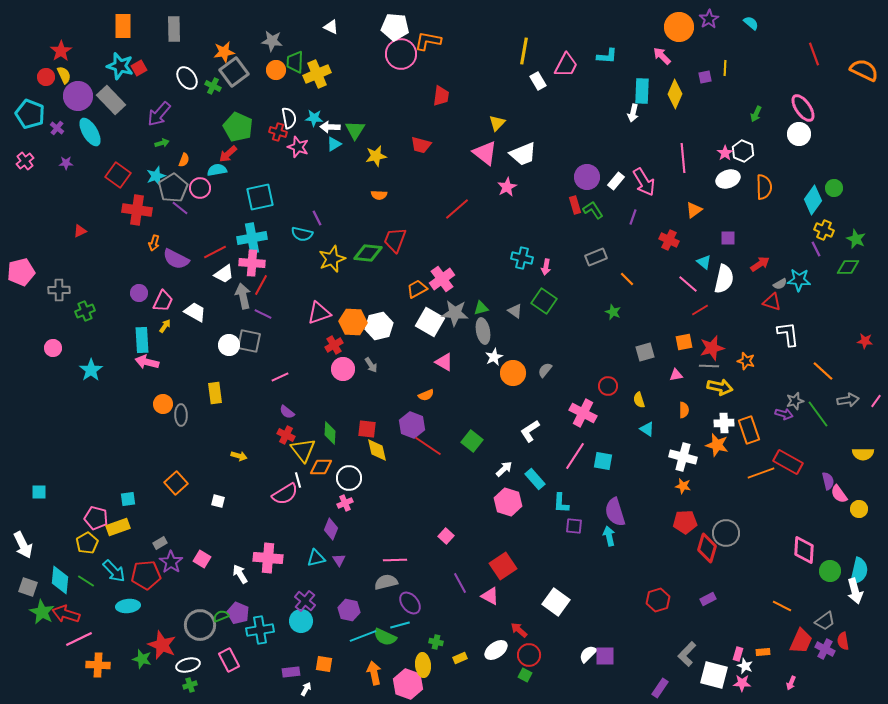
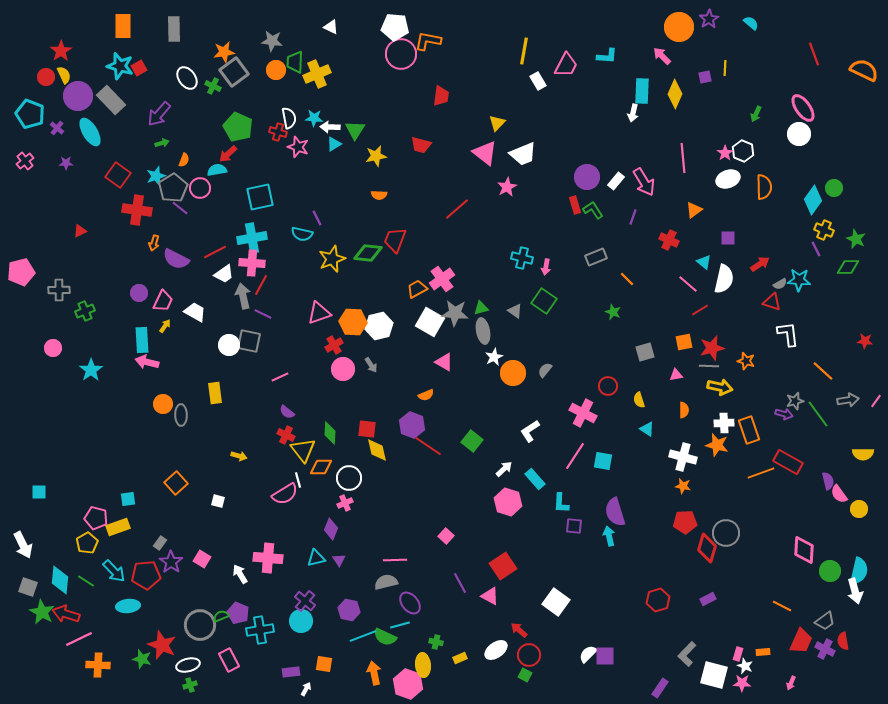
gray rectangle at (160, 543): rotated 24 degrees counterclockwise
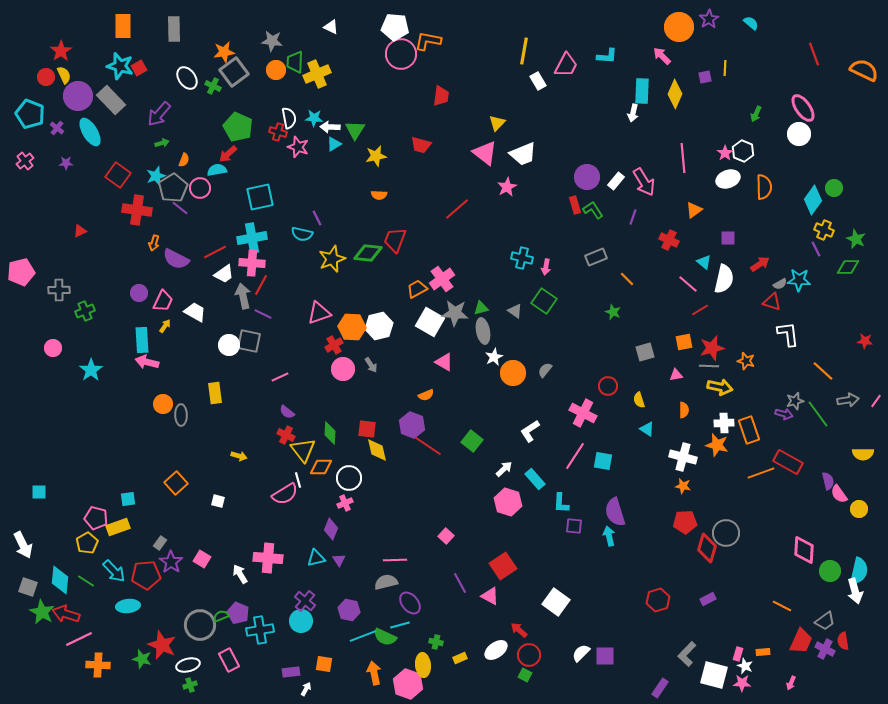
orange hexagon at (353, 322): moved 1 px left, 5 px down
white semicircle at (588, 654): moved 7 px left, 1 px up
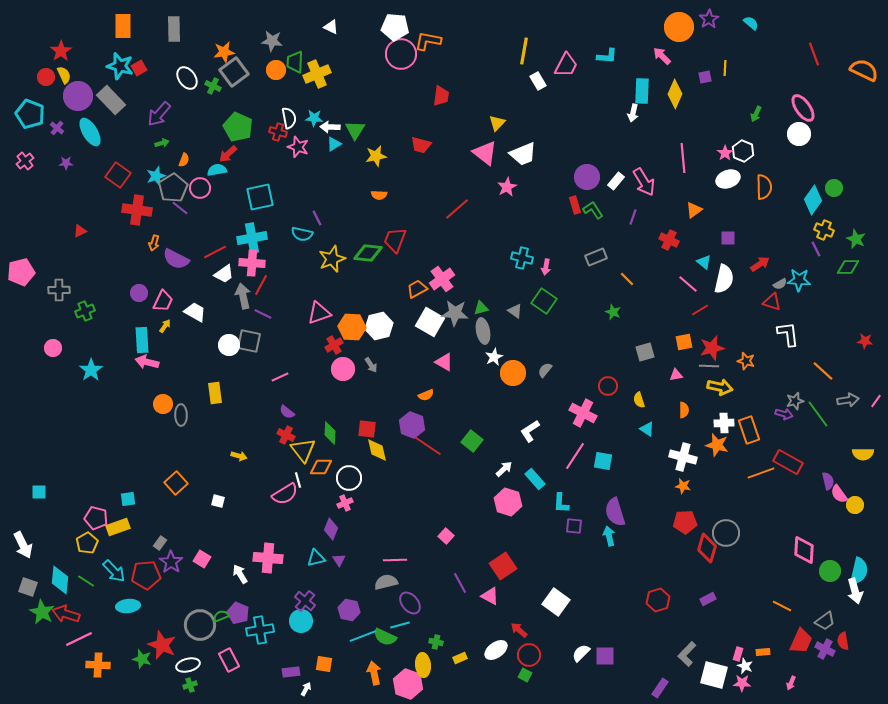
yellow circle at (859, 509): moved 4 px left, 4 px up
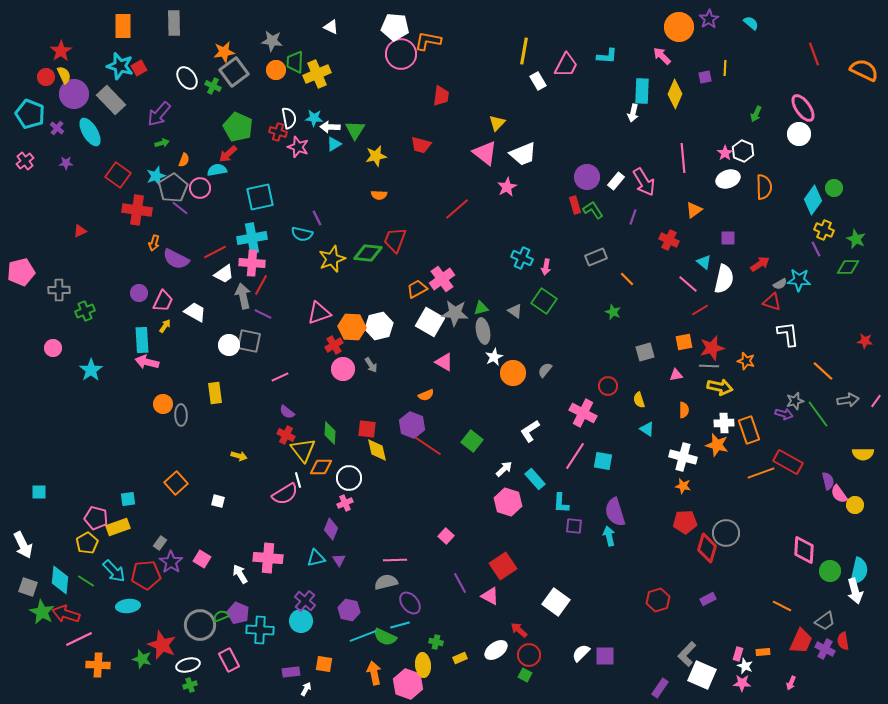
gray rectangle at (174, 29): moved 6 px up
purple circle at (78, 96): moved 4 px left, 2 px up
cyan cross at (522, 258): rotated 10 degrees clockwise
cyan cross at (260, 630): rotated 12 degrees clockwise
white square at (714, 675): moved 12 px left; rotated 8 degrees clockwise
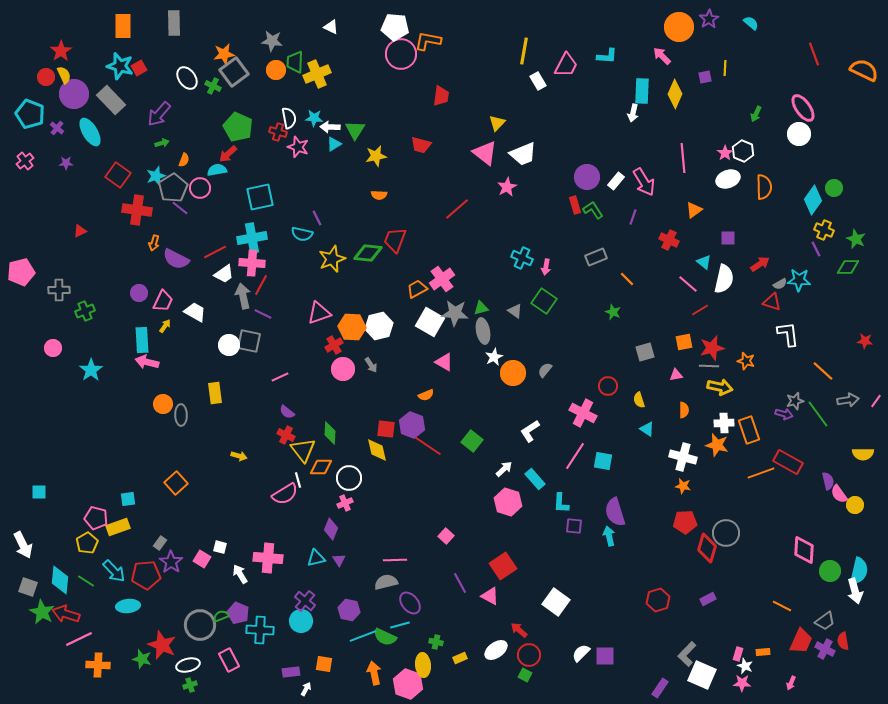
orange star at (224, 52): moved 2 px down
red square at (367, 429): moved 19 px right
white square at (218, 501): moved 2 px right, 46 px down
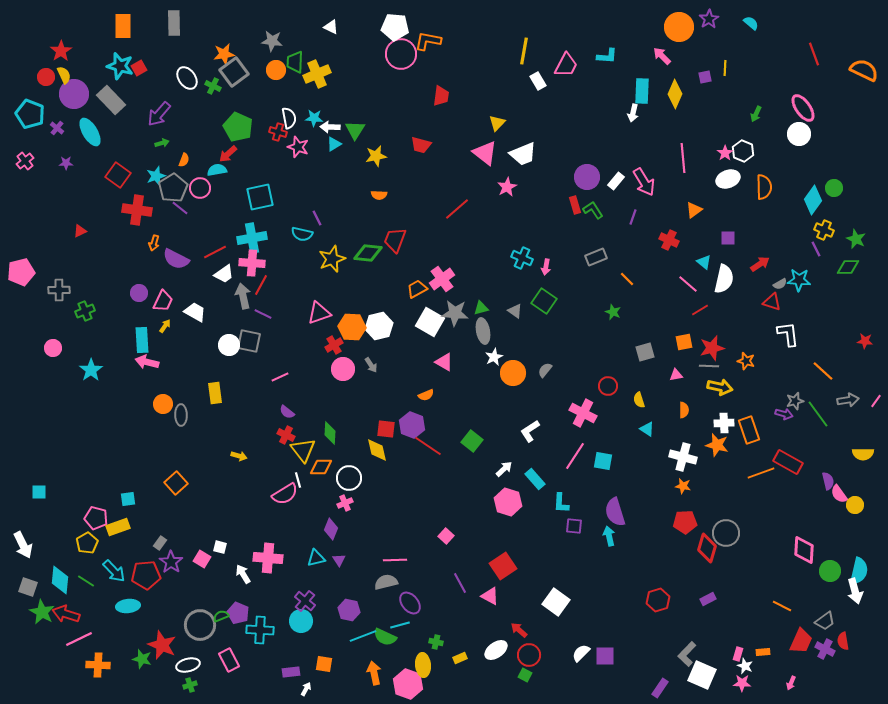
white arrow at (240, 574): moved 3 px right
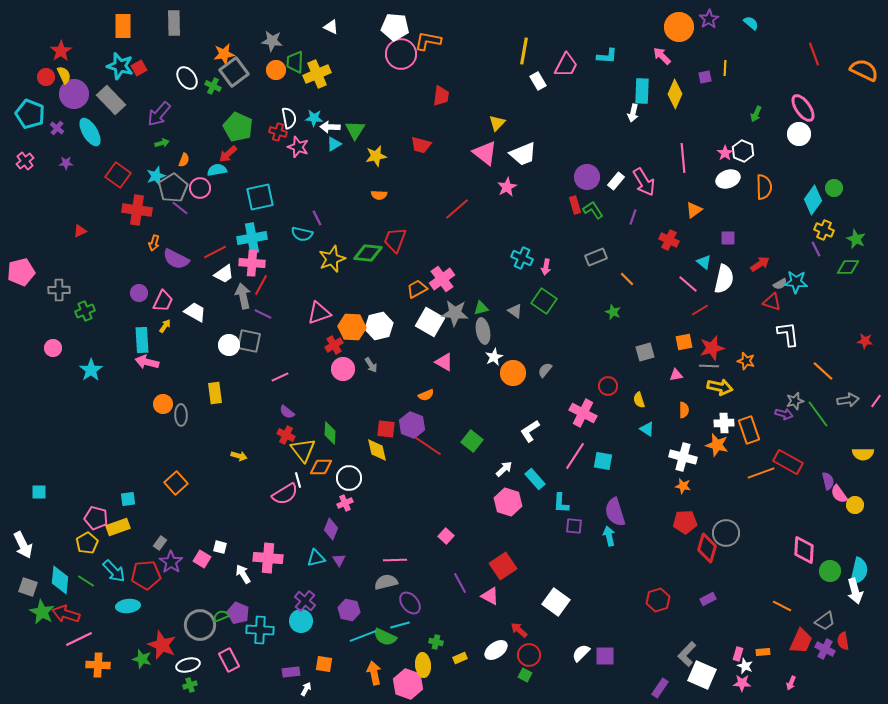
cyan star at (799, 280): moved 3 px left, 2 px down
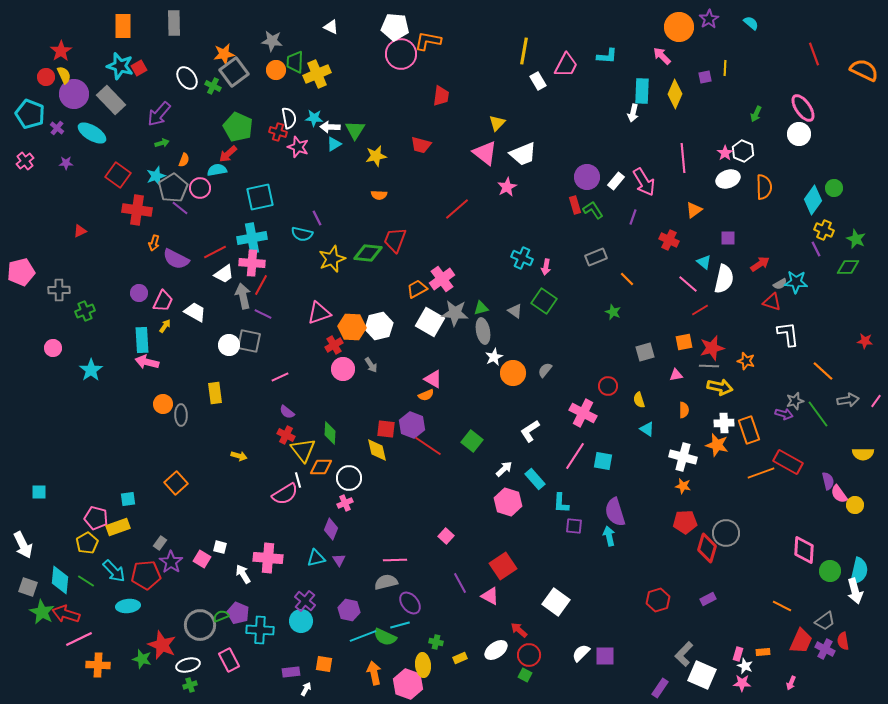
cyan ellipse at (90, 132): moved 2 px right, 1 px down; rotated 28 degrees counterclockwise
pink triangle at (444, 362): moved 11 px left, 17 px down
gray L-shape at (687, 654): moved 3 px left
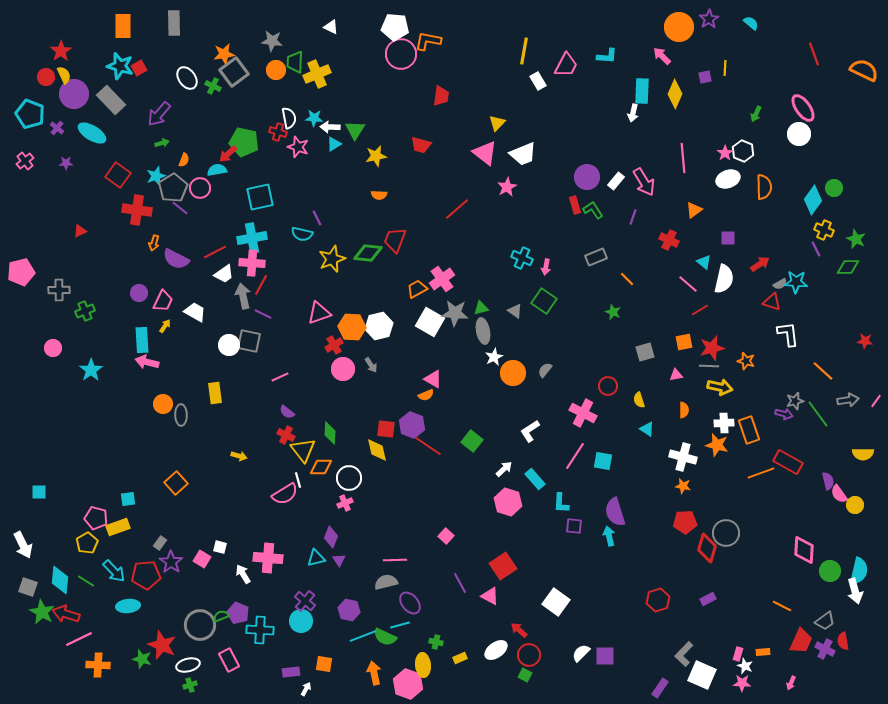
green pentagon at (238, 127): moved 6 px right, 15 px down; rotated 12 degrees counterclockwise
purple diamond at (331, 529): moved 8 px down
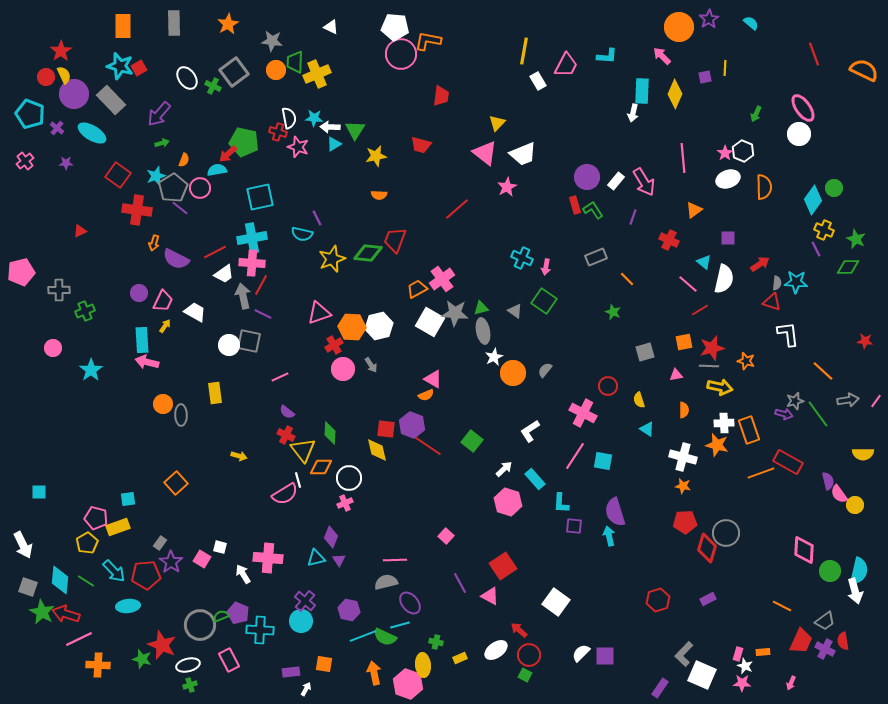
orange star at (224, 54): moved 4 px right, 30 px up; rotated 20 degrees counterclockwise
gray semicircle at (780, 284): moved 3 px left, 1 px up; rotated 56 degrees counterclockwise
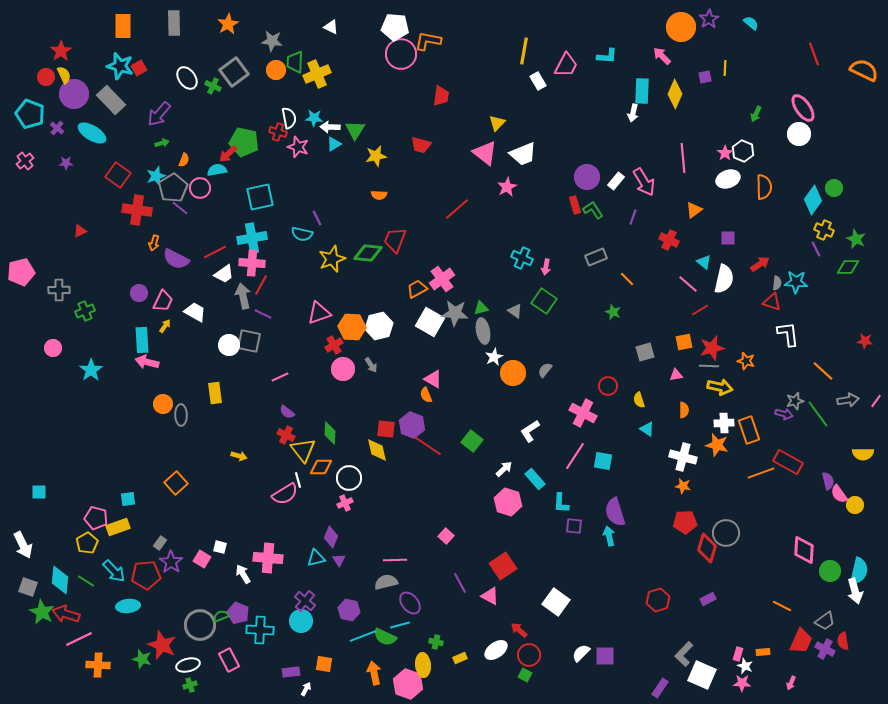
orange circle at (679, 27): moved 2 px right
orange semicircle at (426, 395): rotated 91 degrees clockwise
